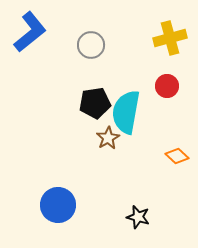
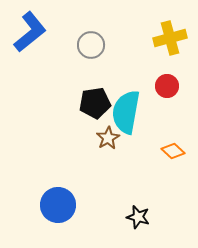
orange diamond: moved 4 px left, 5 px up
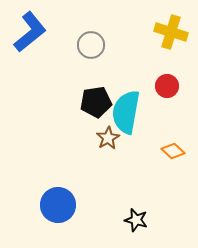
yellow cross: moved 1 px right, 6 px up; rotated 32 degrees clockwise
black pentagon: moved 1 px right, 1 px up
black star: moved 2 px left, 3 px down
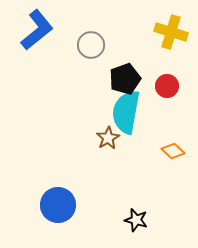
blue L-shape: moved 7 px right, 2 px up
black pentagon: moved 29 px right, 23 px up; rotated 12 degrees counterclockwise
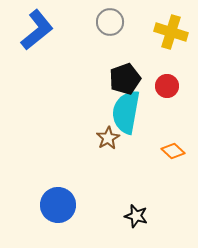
gray circle: moved 19 px right, 23 px up
black star: moved 4 px up
